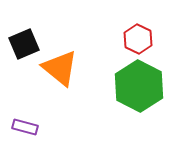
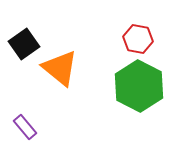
red hexagon: rotated 16 degrees counterclockwise
black square: rotated 12 degrees counterclockwise
purple rectangle: rotated 35 degrees clockwise
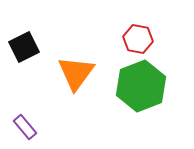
black square: moved 3 px down; rotated 8 degrees clockwise
orange triangle: moved 16 px right, 5 px down; rotated 27 degrees clockwise
green hexagon: moved 2 px right; rotated 12 degrees clockwise
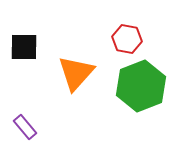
red hexagon: moved 11 px left
black square: rotated 28 degrees clockwise
orange triangle: rotated 6 degrees clockwise
